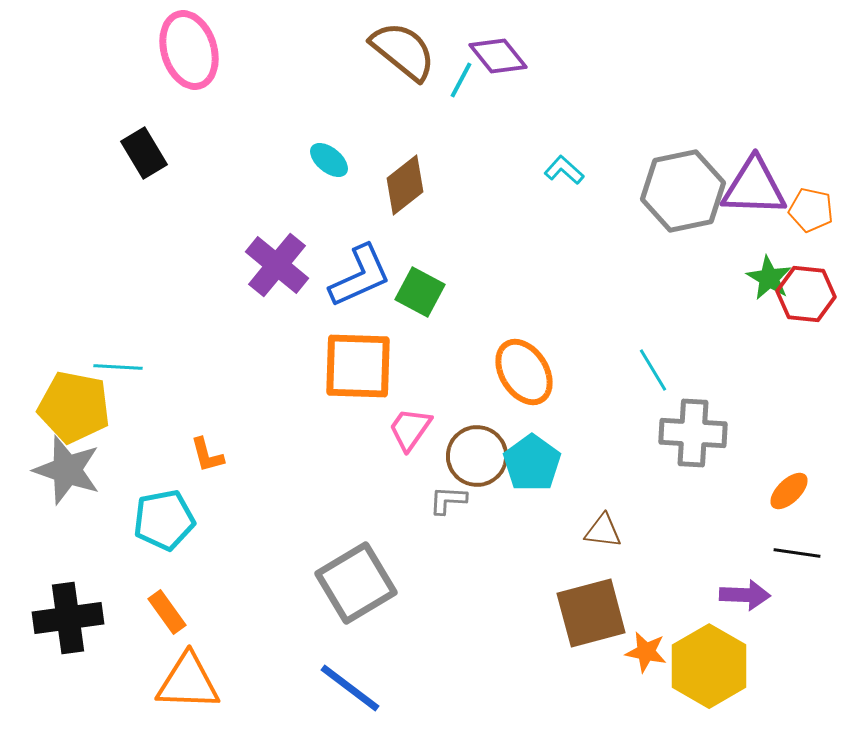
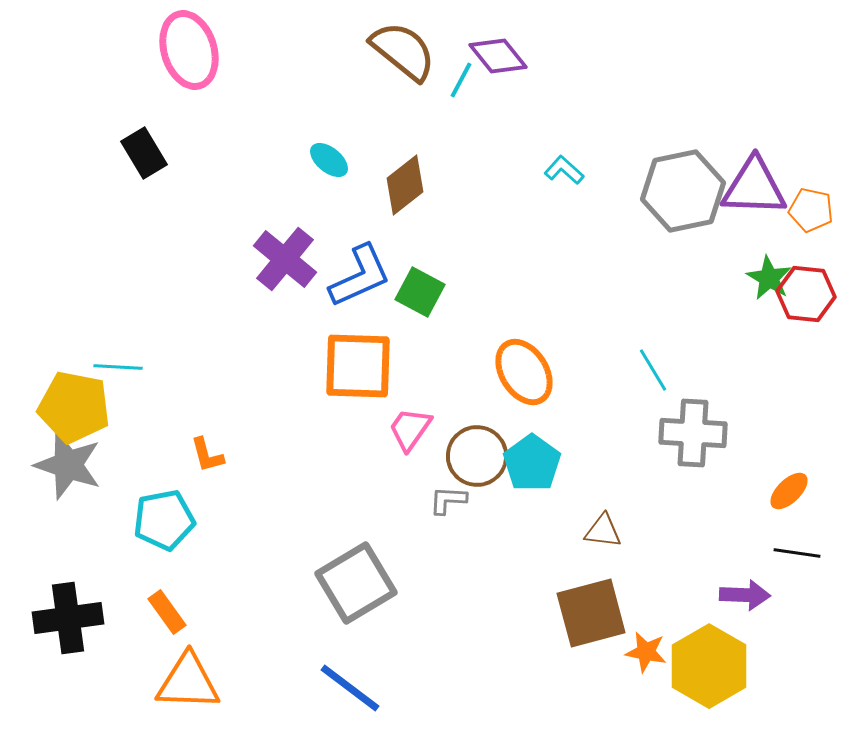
purple cross at (277, 265): moved 8 px right, 6 px up
gray star at (67, 470): moved 1 px right, 5 px up
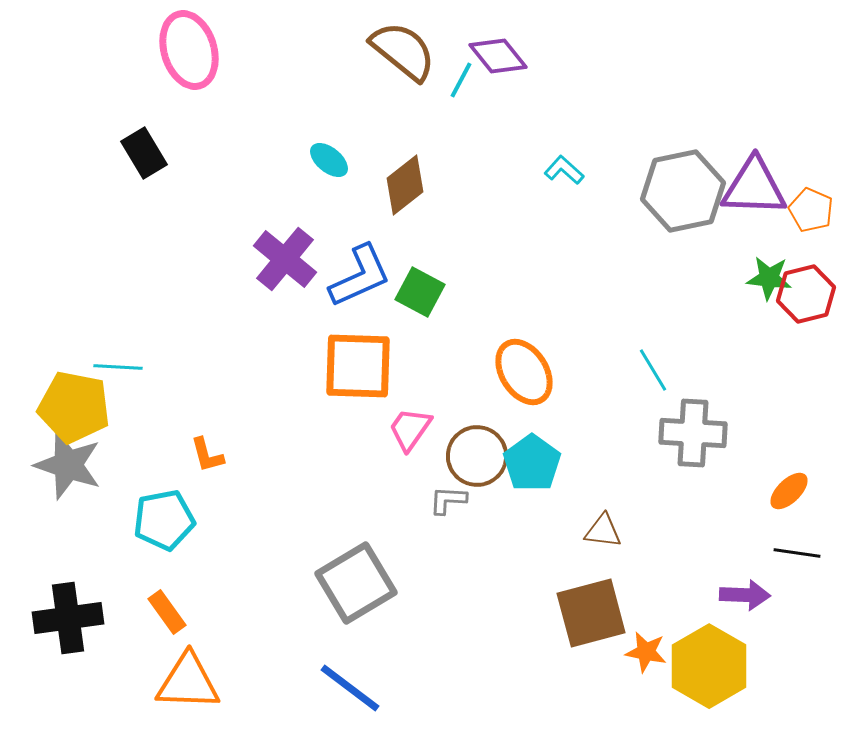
orange pentagon at (811, 210): rotated 12 degrees clockwise
green star at (769, 278): rotated 24 degrees counterclockwise
red hexagon at (806, 294): rotated 20 degrees counterclockwise
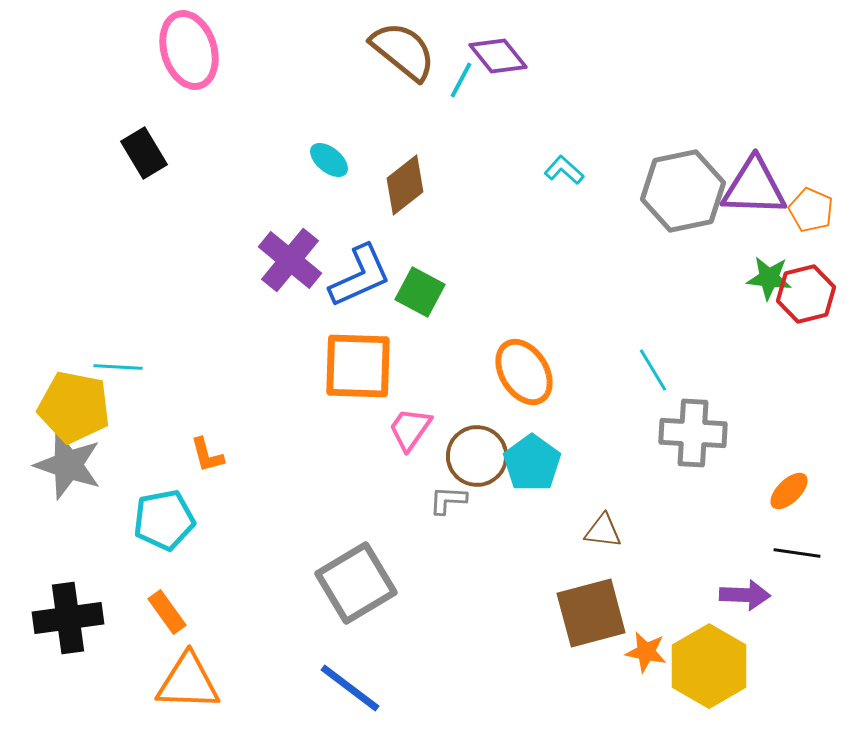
purple cross at (285, 259): moved 5 px right, 1 px down
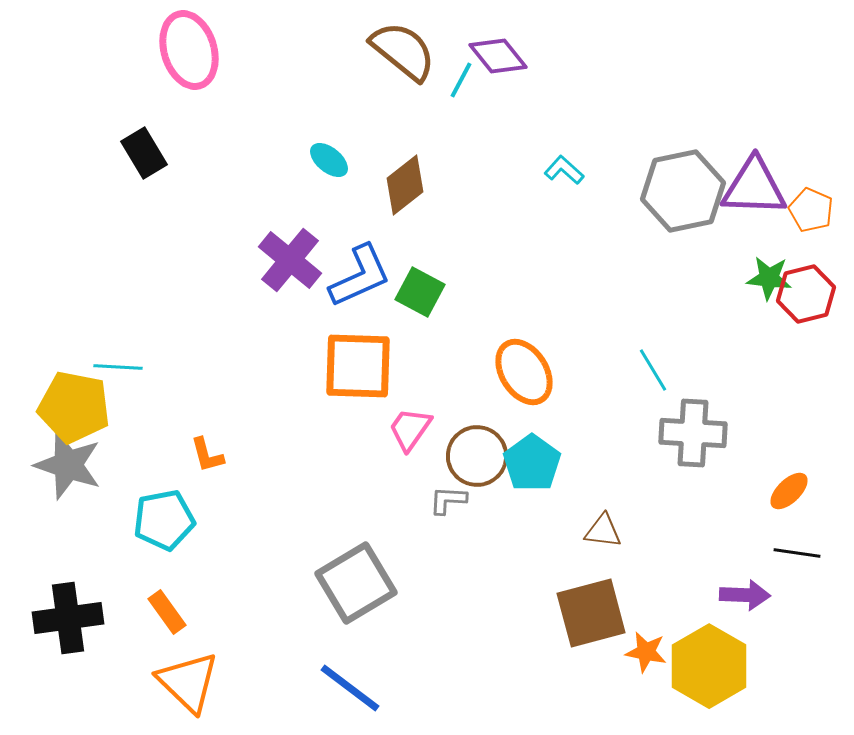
orange triangle at (188, 682): rotated 42 degrees clockwise
